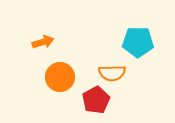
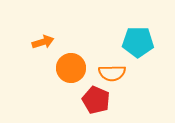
orange circle: moved 11 px right, 9 px up
red pentagon: rotated 20 degrees counterclockwise
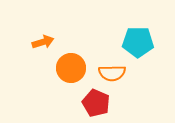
red pentagon: moved 3 px down
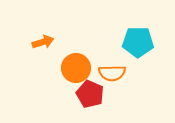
orange circle: moved 5 px right
red pentagon: moved 6 px left, 9 px up
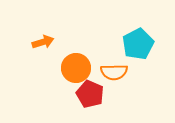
cyan pentagon: moved 2 px down; rotated 28 degrees counterclockwise
orange semicircle: moved 2 px right, 1 px up
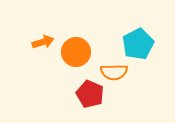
orange circle: moved 16 px up
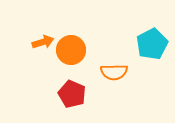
cyan pentagon: moved 14 px right
orange circle: moved 5 px left, 2 px up
red pentagon: moved 18 px left
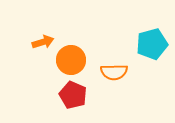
cyan pentagon: rotated 12 degrees clockwise
orange circle: moved 10 px down
red pentagon: moved 1 px right, 1 px down
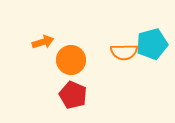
orange semicircle: moved 10 px right, 20 px up
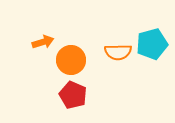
orange semicircle: moved 6 px left
